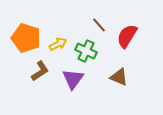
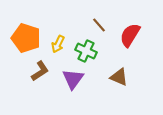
red semicircle: moved 3 px right, 1 px up
yellow arrow: rotated 144 degrees clockwise
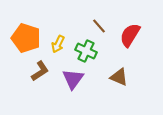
brown line: moved 1 px down
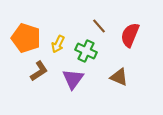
red semicircle: rotated 10 degrees counterclockwise
brown L-shape: moved 1 px left
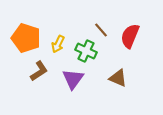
brown line: moved 2 px right, 4 px down
red semicircle: moved 1 px down
brown triangle: moved 1 px left, 1 px down
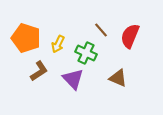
green cross: moved 2 px down
purple triangle: rotated 20 degrees counterclockwise
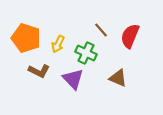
brown L-shape: rotated 60 degrees clockwise
